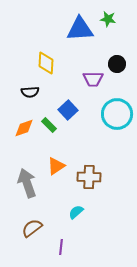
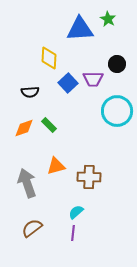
green star: rotated 21 degrees clockwise
yellow diamond: moved 3 px right, 5 px up
blue square: moved 27 px up
cyan circle: moved 3 px up
orange triangle: rotated 18 degrees clockwise
purple line: moved 12 px right, 14 px up
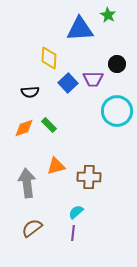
green star: moved 4 px up
gray arrow: rotated 12 degrees clockwise
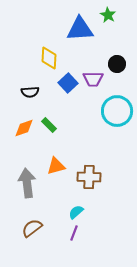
purple line: moved 1 px right; rotated 14 degrees clockwise
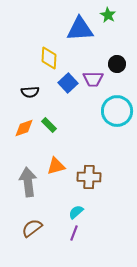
gray arrow: moved 1 px right, 1 px up
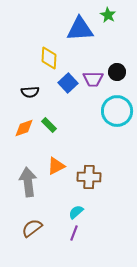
black circle: moved 8 px down
orange triangle: rotated 12 degrees counterclockwise
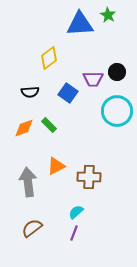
blue triangle: moved 5 px up
yellow diamond: rotated 50 degrees clockwise
blue square: moved 10 px down; rotated 12 degrees counterclockwise
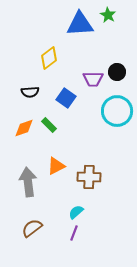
blue square: moved 2 px left, 5 px down
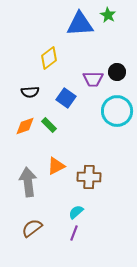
orange diamond: moved 1 px right, 2 px up
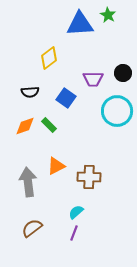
black circle: moved 6 px right, 1 px down
